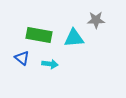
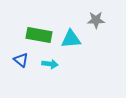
cyan triangle: moved 3 px left, 1 px down
blue triangle: moved 1 px left, 2 px down
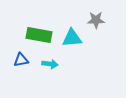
cyan triangle: moved 1 px right, 1 px up
blue triangle: rotated 49 degrees counterclockwise
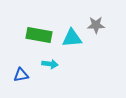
gray star: moved 5 px down
blue triangle: moved 15 px down
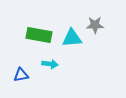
gray star: moved 1 px left
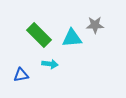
green rectangle: rotated 35 degrees clockwise
